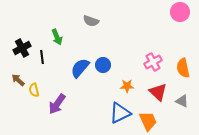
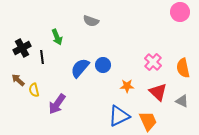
pink cross: rotated 18 degrees counterclockwise
blue triangle: moved 1 px left, 3 px down
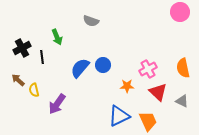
pink cross: moved 5 px left, 7 px down; rotated 18 degrees clockwise
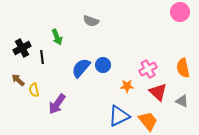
blue semicircle: moved 1 px right
orange trapezoid: rotated 15 degrees counterclockwise
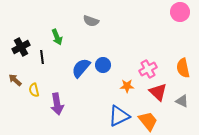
black cross: moved 1 px left, 1 px up
brown arrow: moved 3 px left
purple arrow: rotated 45 degrees counterclockwise
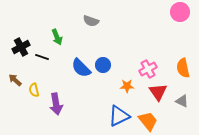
black line: rotated 64 degrees counterclockwise
blue semicircle: rotated 85 degrees counterclockwise
red triangle: rotated 12 degrees clockwise
purple arrow: moved 1 px left
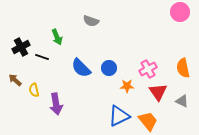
blue circle: moved 6 px right, 3 px down
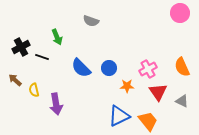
pink circle: moved 1 px down
orange semicircle: moved 1 px left, 1 px up; rotated 12 degrees counterclockwise
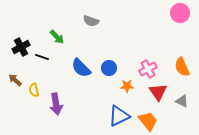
green arrow: rotated 21 degrees counterclockwise
